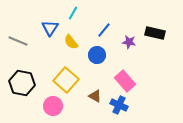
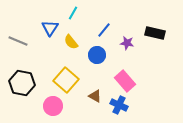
purple star: moved 2 px left, 1 px down
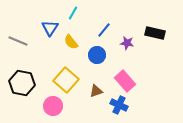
brown triangle: moved 1 px right, 5 px up; rotated 48 degrees counterclockwise
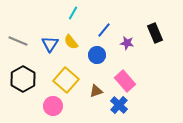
blue triangle: moved 16 px down
black rectangle: rotated 54 degrees clockwise
black hexagon: moved 1 px right, 4 px up; rotated 20 degrees clockwise
blue cross: rotated 18 degrees clockwise
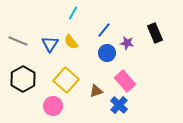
blue circle: moved 10 px right, 2 px up
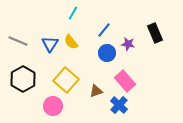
purple star: moved 1 px right, 1 px down
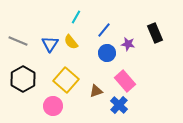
cyan line: moved 3 px right, 4 px down
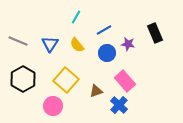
blue line: rotated 21 degrees clockwise
yellow semicircle: moved 6 px right, 3 px down
